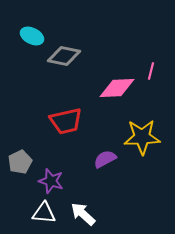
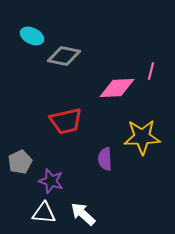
purple semicircle: rotated 65 degrees counterclockwise
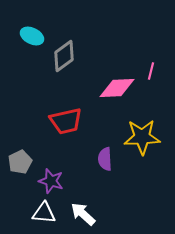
gray diamond: rotated 48 degrees counterclockwise
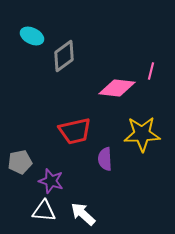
pink diamond: rotated 9 degrees clockwise
red trapezoid: moved 9 px right, 10 px down
yellow star: moved 3 px up
gray pentagon: rotated 15 degrees clockwise
white triangle: moved 2 px up
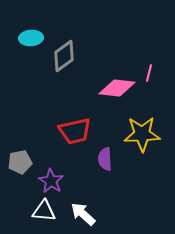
cyan ellipse: moved 1 px left, 2 px down; rotated 30 degrees counterclockwise
pink line: moved 2 px left, 2 px down
purple star: rotated 15 degrees clockwise
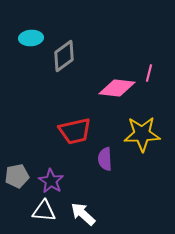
gray pentagon: moved 3 px left, 14 px down
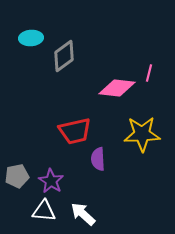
purple semicircle: moved 7 px left
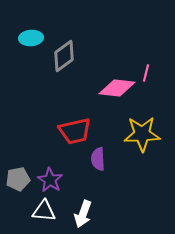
pink line: moved 3 px left
gray pentagon: moved 1 px right, 3 px down
purple star: moved 1 px left, 1 px up
white arrow: rotated 112 degrees counterclockwise
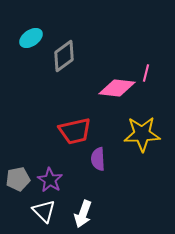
cyan ellipse: rotated 30 degrees counterclockwise
white triangle: rotated 40 degrees clockwise
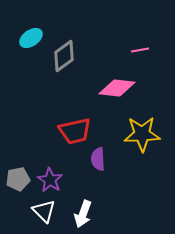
pink line: moved 6 px left, 23 px up; rotated 66 degrees clockwise
